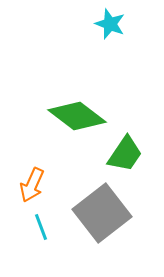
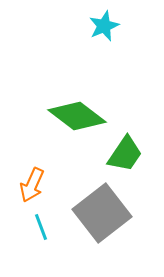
cyan star: moved 6 px left, 2 px down; rotated 28 degrees clockwise
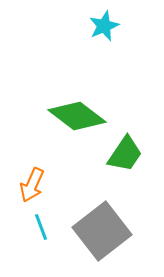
gray square: moved 18 px down
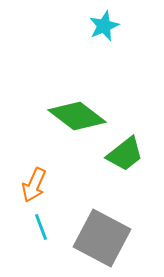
green trapezoid: rotated 18 degrees clockwise
orange arrow: moved 2 px right
gray square: moved 7 px down; rotated 24 degrees counterclockwise
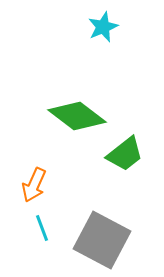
cyan star: moved 1 px left, 1 px down
cyan line: moved 1 px right, 1 px down
gray square: moved 2 px down
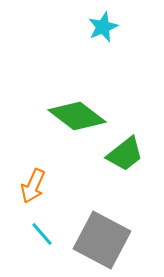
orange arrow: moved 1 px left, 1 px down
cyan line: moved 6 px down; rotated 20 degrees counterclockwise
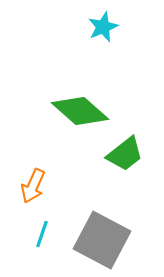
green diamond: moved 3 px right, 5 px up; rotated 4 degrees clockwise
cyan line: rotated 60 degrees clockwise
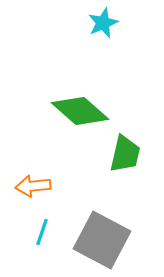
cyan star: moved 4 px up
green trapezoid: rotated 39 degrees counterclockwise
orange arrow: rotated 60 degrees clockwise
cyan line: moved 2 px up
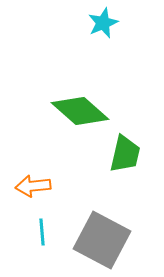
cyan line: rotated 24 degrees counterclockwise
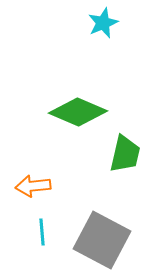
green diamond: moved 2 px left, 1 px down; rotated 18 degrees counterclockwise
